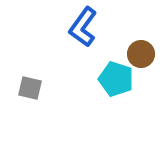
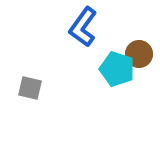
brown circle: moved 2 px left
cyan pentagon: moved 1 px right, 10 px up
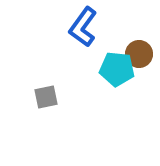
cyan pentagon: rotated 12 degrees counterclockwise
gray square: moved 16 px right, 9 px down; rotated 25 degrees counterclockwise
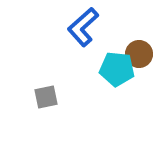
blue L-shape: rotated 12 degrees clockwise
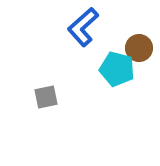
brown circle: moved 6 px up
cyan pentagon: rotated 8 degrees clockwise
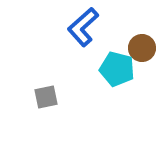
brown circle: moved 3 px right
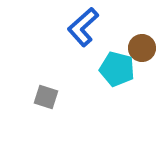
gray square: rotated 30 degrees clockwise
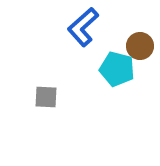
brown circle: moved 2 px left, 2 px up
gray square: rotated 15 degrees counterclockwise
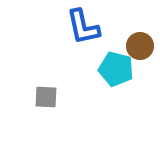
blue L-shape: rotated 60 degrees counterclockwise
cyan pentagon: moved 1 px left
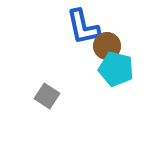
brown circle: moved 33 px left
gray square: moved 1 px right, 1 px up; rotated 30 degrees clockwise
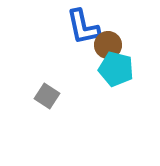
brown circle: moved 1 px right, 1 px up
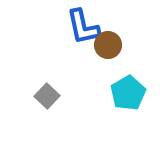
cyan pentagon: moved 12 px right, 24 px down; rotated 28 degrees clockwise
gray square: rotated 10 degrees clockwise
